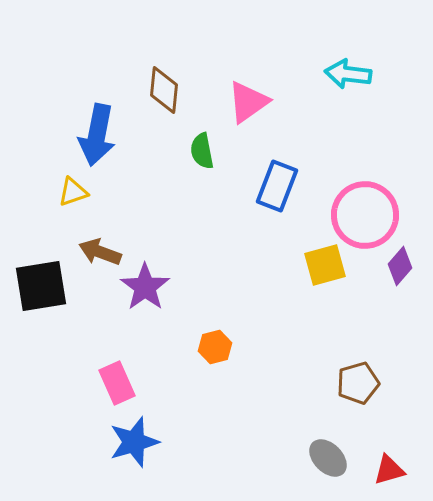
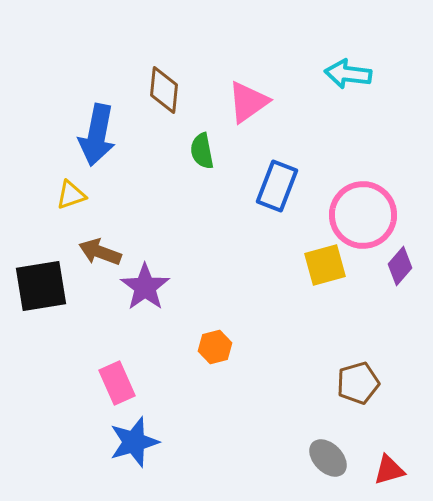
yellow triangle: moved 2 px left, 3 px down
pink circle: moved 2 px left
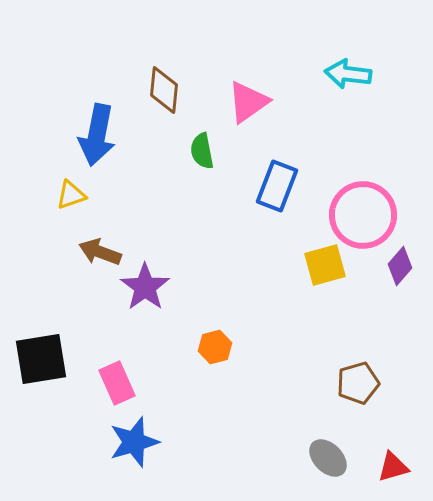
black square: moved 73 px down
red triangle: moved 4 px right, 3 px up
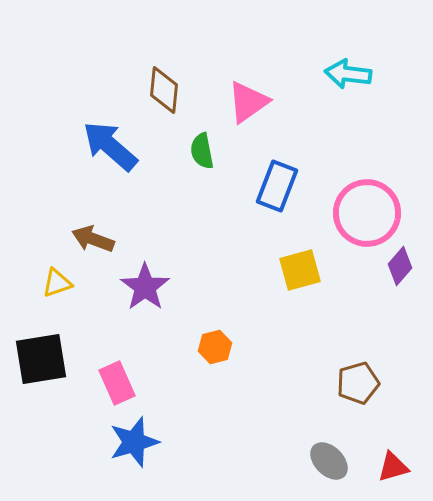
blue arrow: moved 13 px right, 11 px down; rotated 120 degrees clockwise
yellow triangle: moved 14 px left, 88 px down
pink circle: moved 4 px right, 2 px up
brown arrow: moved 7 px left, 13 px up
yellow square: moved 25 px left, 5 px down
gray ellipse: moved 1 px right, 3 px down
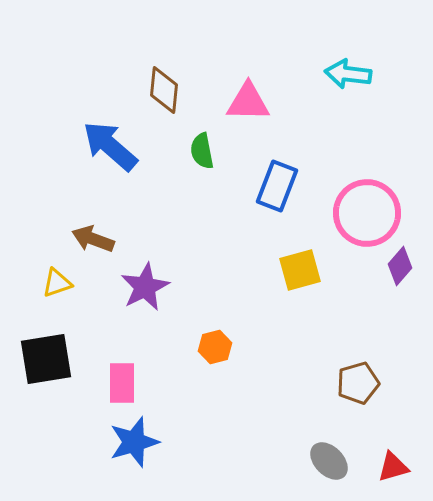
pink triangle: rotated 36 degrees clockwise
purple star: rotated 9 degrees clockwise
black square: moved 5 px right
pink rectangle: moved 5 px right; rotated 24 degrees clockwise
